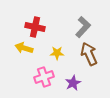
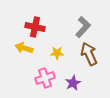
pink cross: moved 1 px right, 1 px down
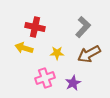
brown arrow: rotated 95 degrees counterclockwise
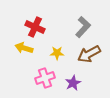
red cross: rotated 12 degrees clockwise
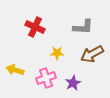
gray L-shape: rotated 50 degrees clockwise
yellow arrow: moved 9 px left, 22 px down
brown arrow: moved 3 px right
pink cross: moved 1 px right
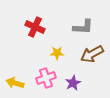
yellow arrow: moved 13 px down
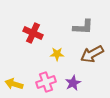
red cross: moved 2 px left, 6 px down
yellow star: moved 1 px down
pink cross: moved 4 px down
yellow arrow: moved 1 px left, 1 px down
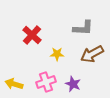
gray L-shape: moved 1 px down
red cross: moved 1 px left, 2 px down; rotated 18 degrees clockwise
purple star: moved 1 px down; rotated 21 degrees counterclockwise
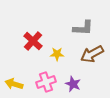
red cross: moved 1 px right, 6 px down
